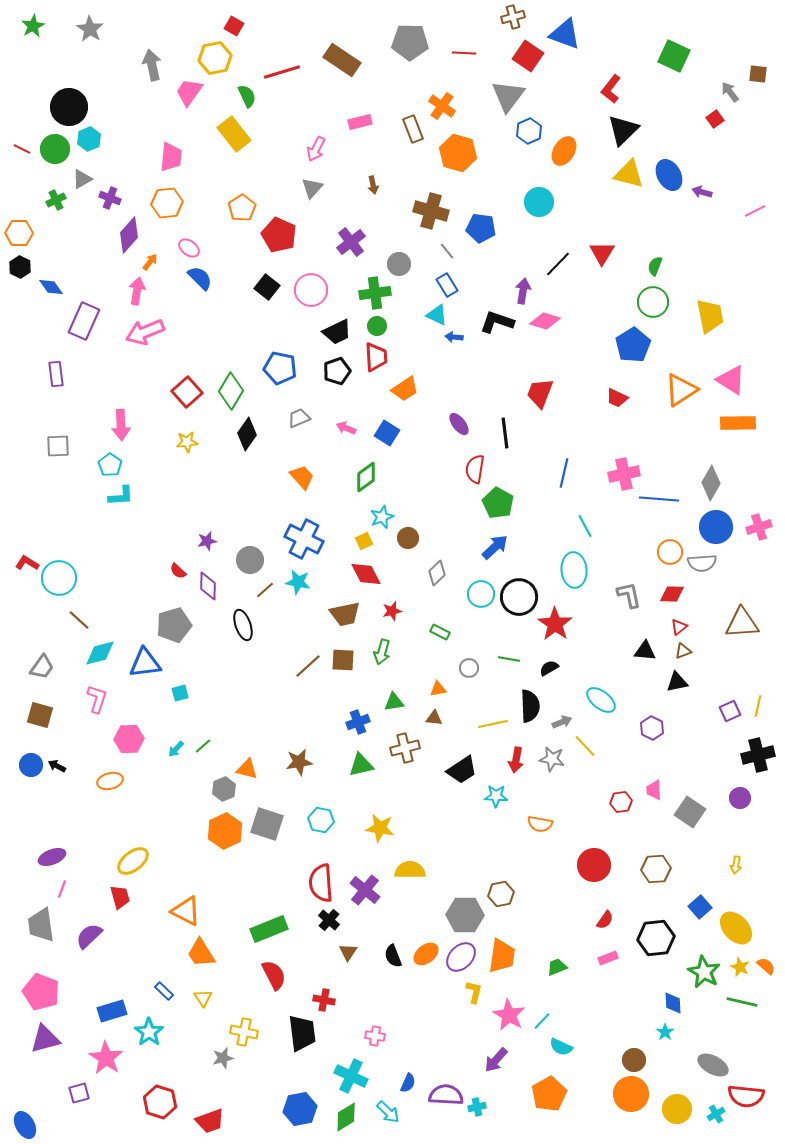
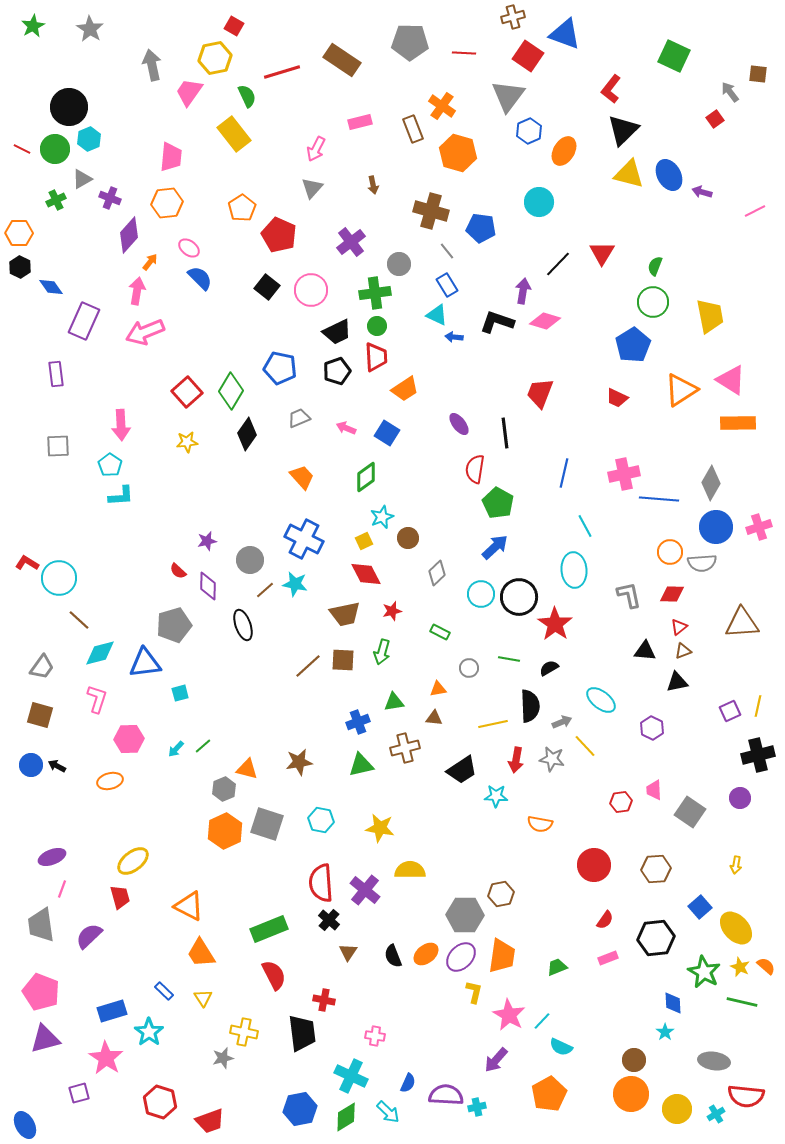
cyan star at (298, 582): moved 3 px left, 2 px down
orange triangle at (186, 911): moved 3 px right, 5 px up
gray ellipse at (713, 1065): moved 1 px right, 4 px up; rotated 20 degrees counterclockwise
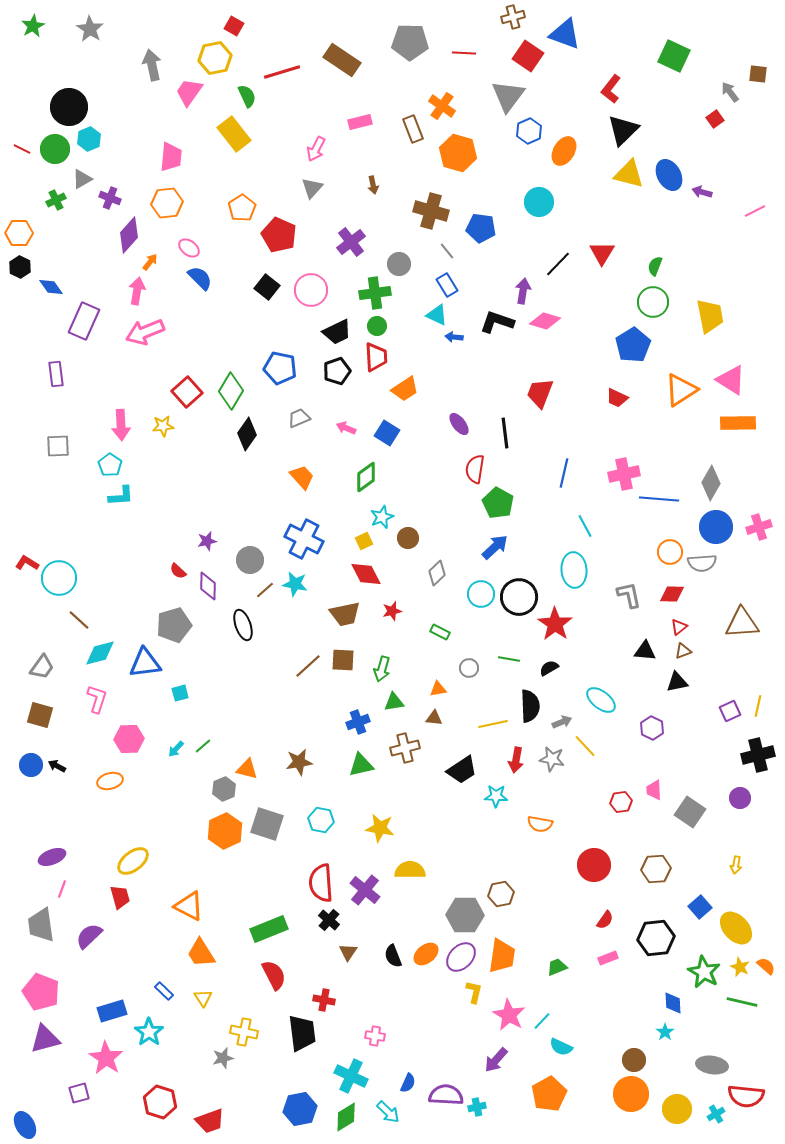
yellow star at (187, 442): moved 24 px left, 16 px up
green arrow at (382, 652): moved 17 px down
gray ellipse at (714, 1061): moved 2 px left, 4 px down
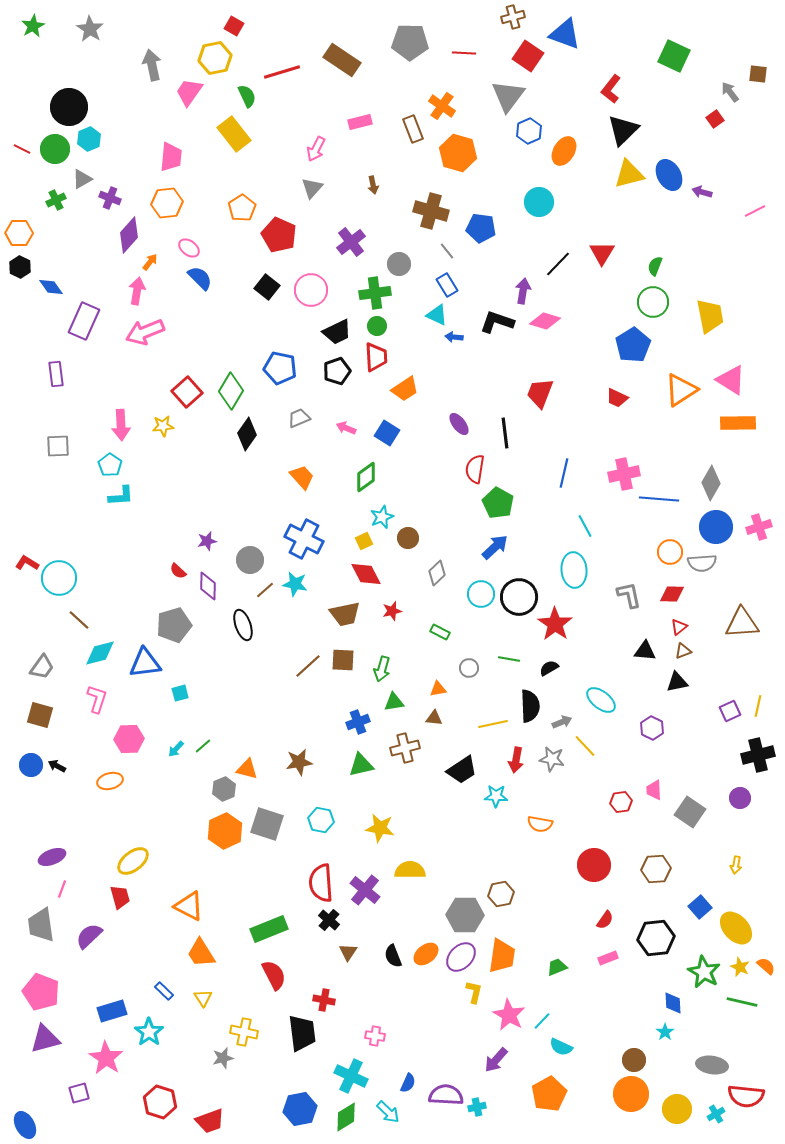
yellow triangle at (629, 174): rotated 28 degrees counterclockwise
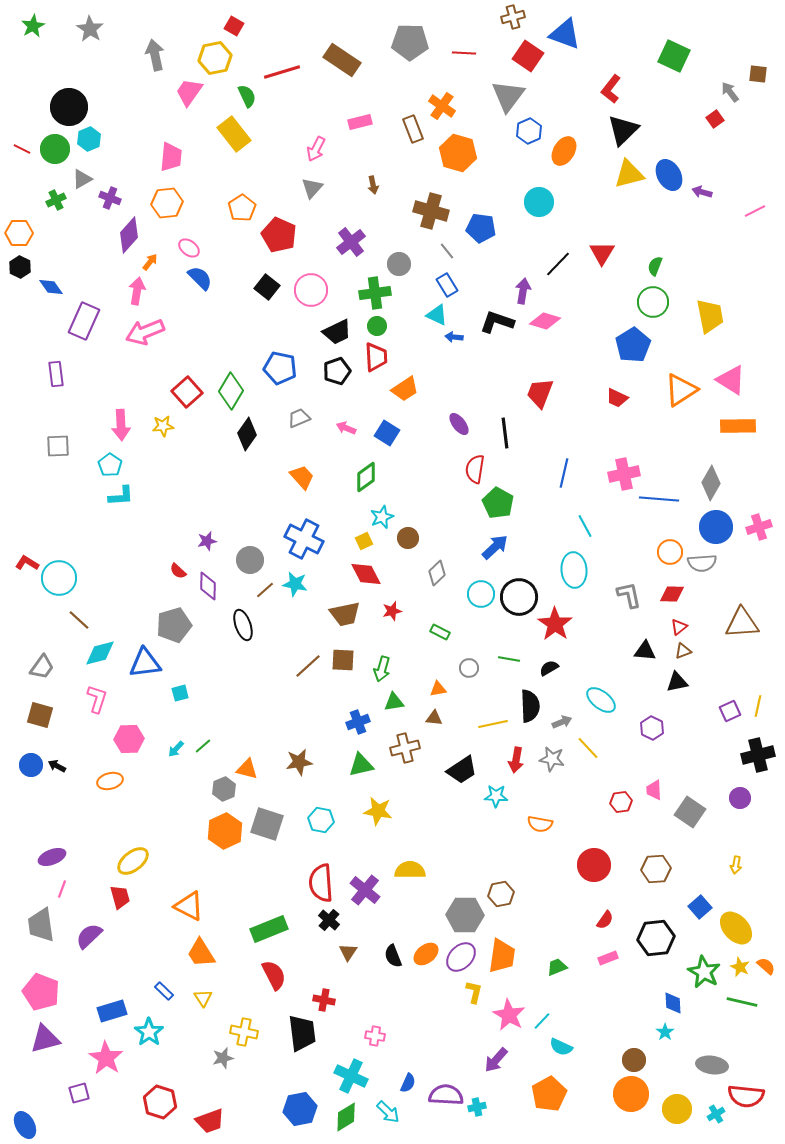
gray arrow at (152, 65): moved 3 px right, 10 px up
orange rectangle at (738, 423): moved 3 px down
yellow line at (585, 746): moved 3 px right, 2 px down
yellow star at (380, 828): moved 2 px left, 17 px up
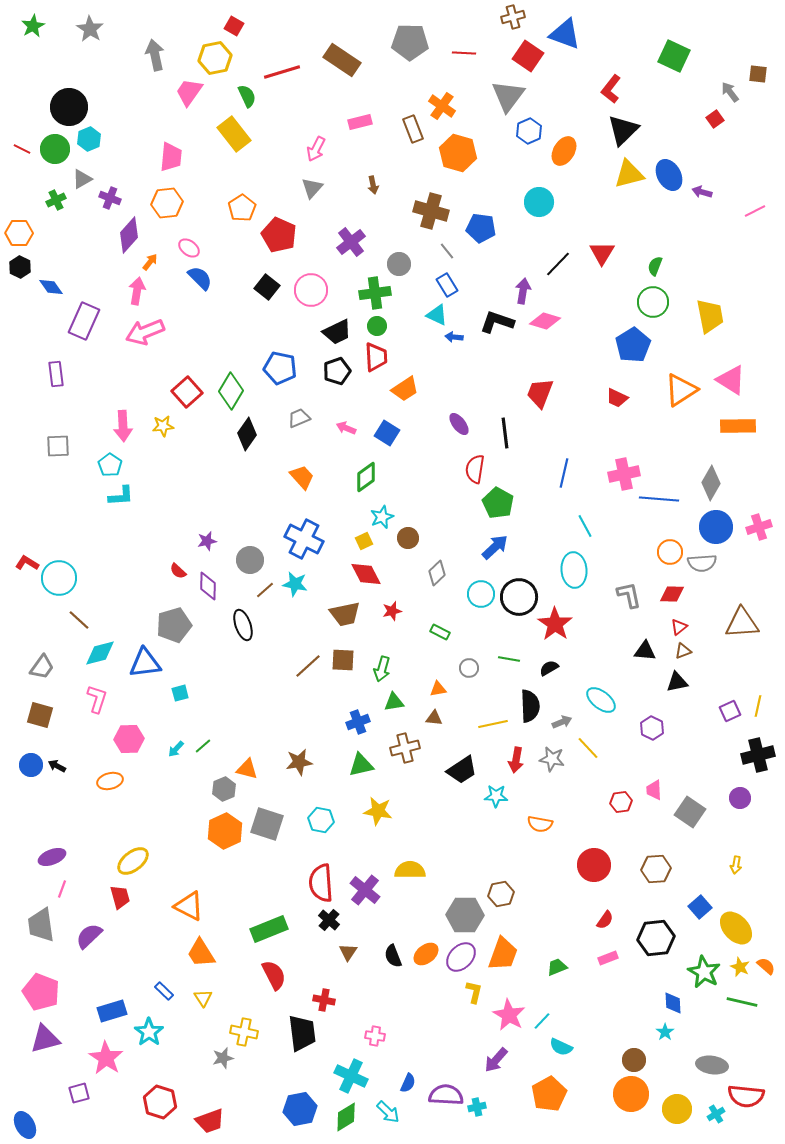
pink arrow at (121, 425): moved 2 px right, 1 px down
orange trapezoid at (502, 956): moved 1 px right, 2 px up; rotated 12 degrees clockwise
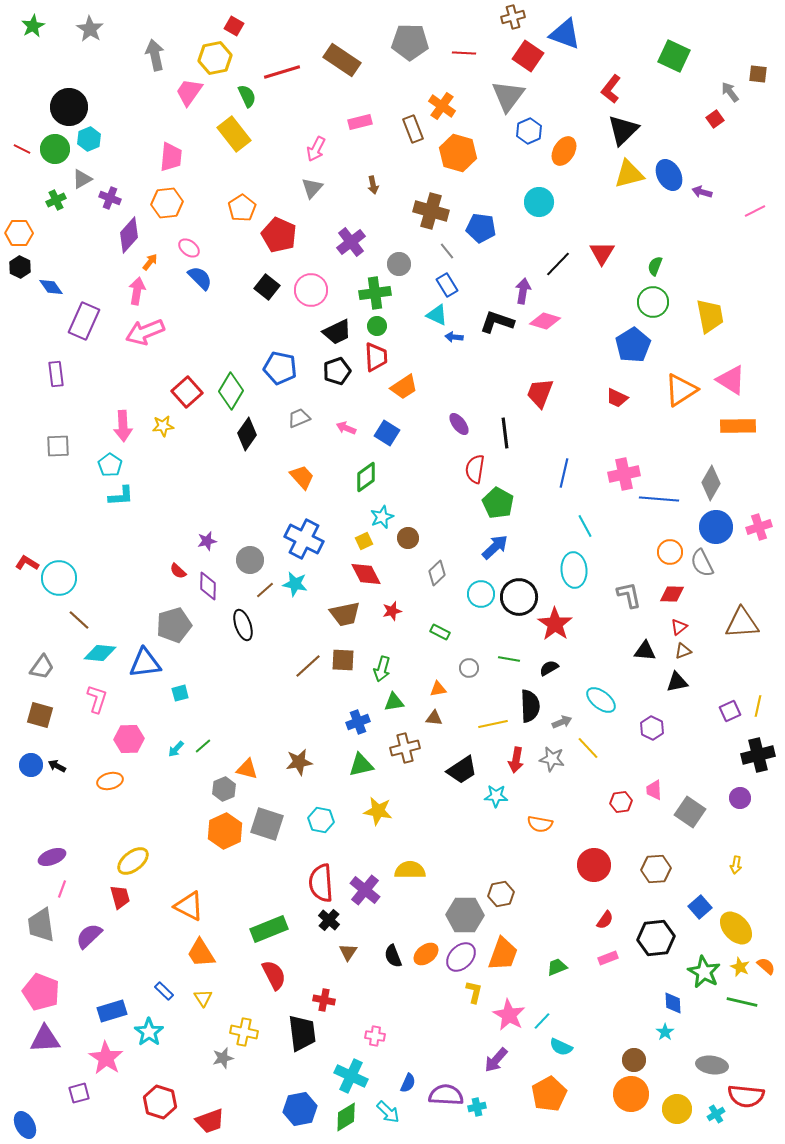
orange trapezoid at (405, 389): moved 1 px left, 2 px up
gray semicircle at (702, 563): rotated 68 degrees clockwise
cyan diamond at (100, 653): rotated 20 degrees clockwise
purple triangle at (45, 1039): rotated 12 degrees clockwise
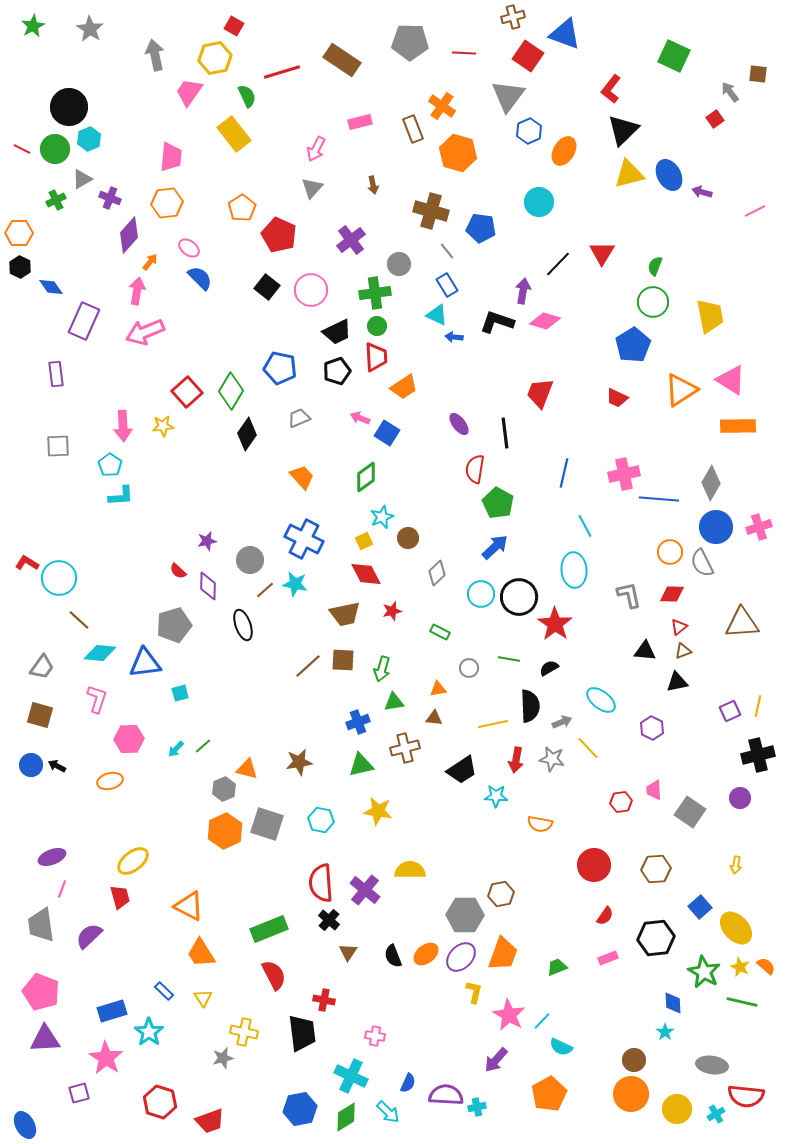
purple cross at (351, 242): moved 2 px up
pink arrow at (346, 428): moved 14 px right, 10 px up
red semicircle at (605, 920): moved 4 px up
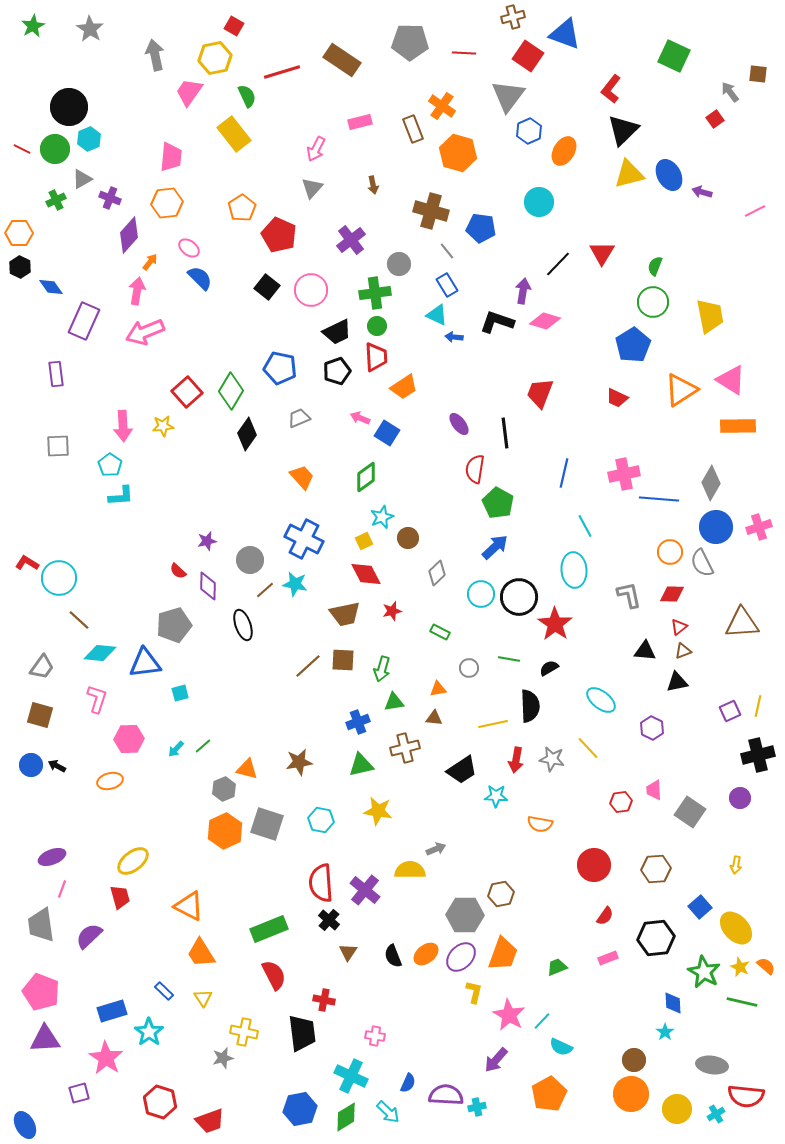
gray arrow at (562, 722): moved 126 px left, 127 px down
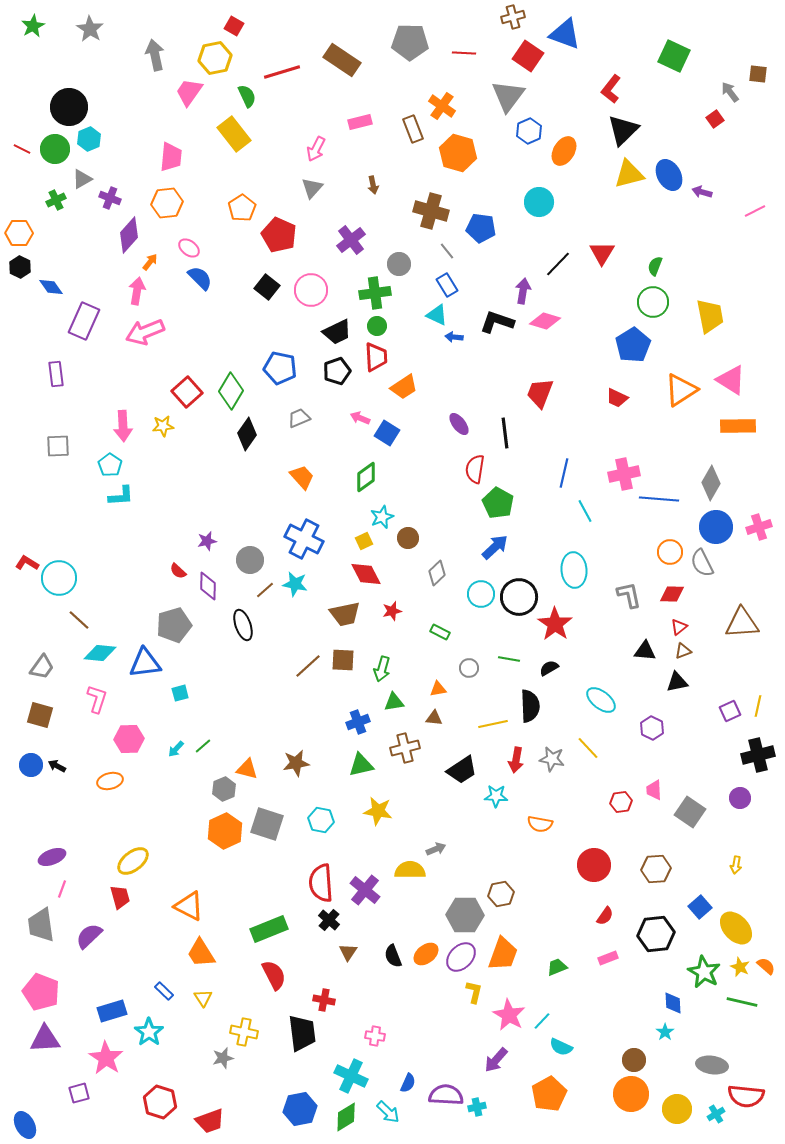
cyan line at (585, 526): moved 15 px up
brown star at (299, 762): moved 3 px left, 1 px down
black hexagon at (656, 938): moved 4 px up
